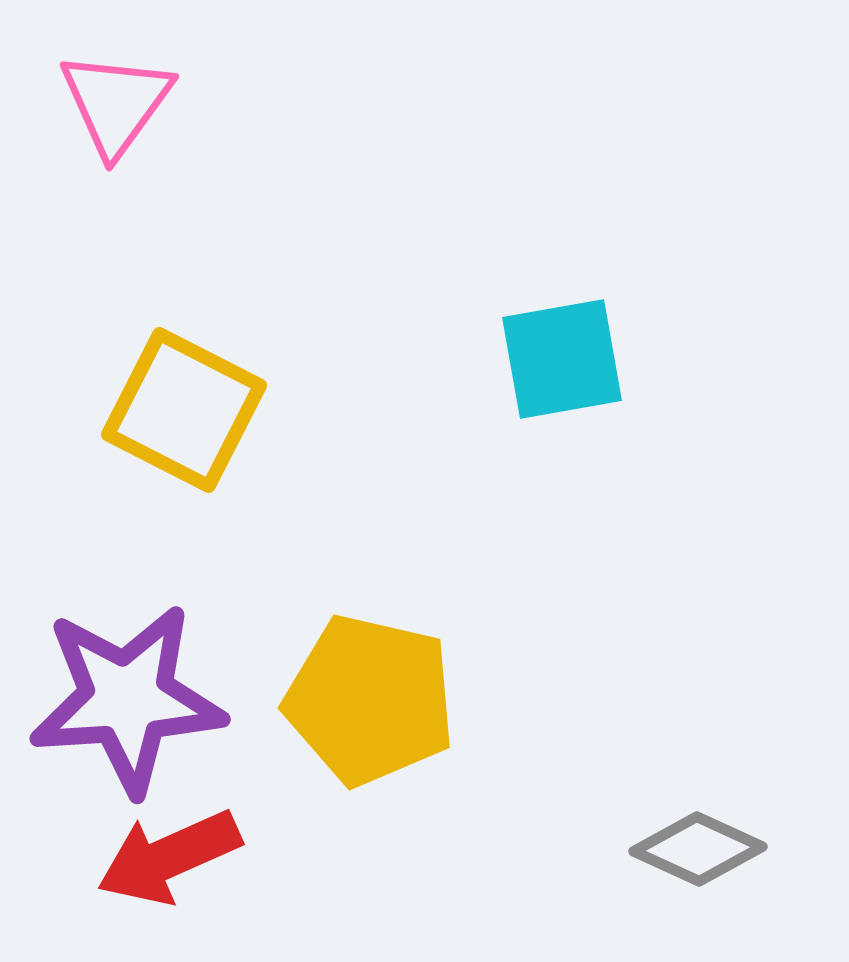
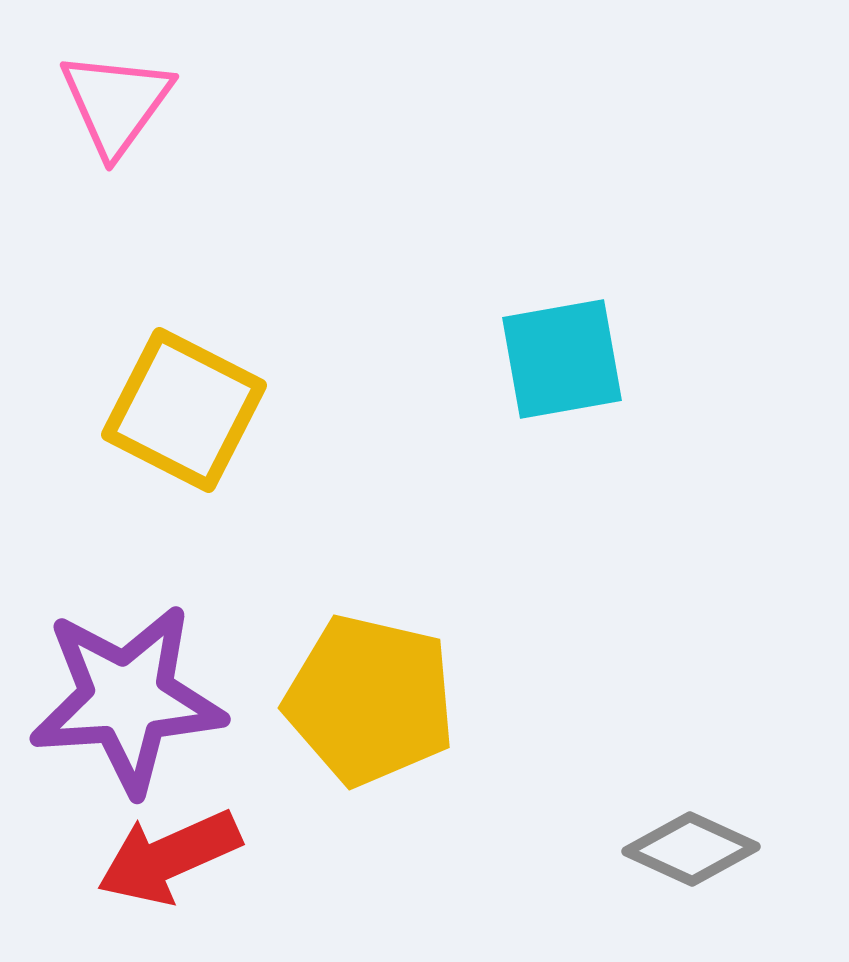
gray diamond: moved 7 px left
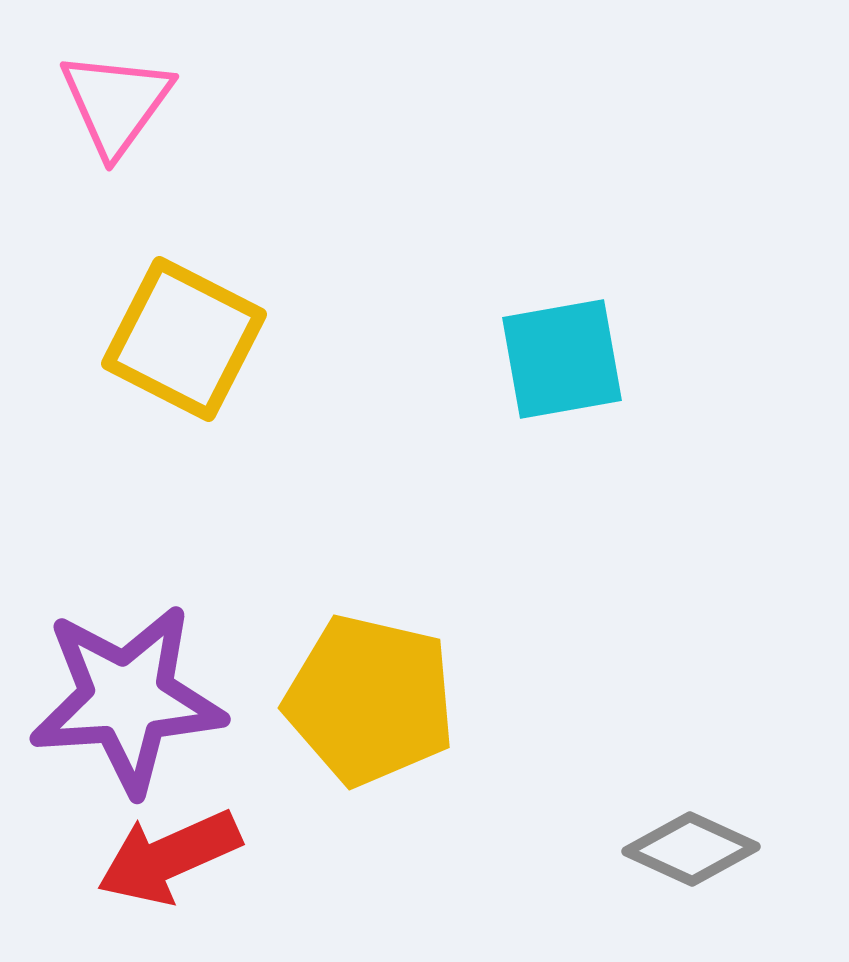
yellow square: moved 71 px up
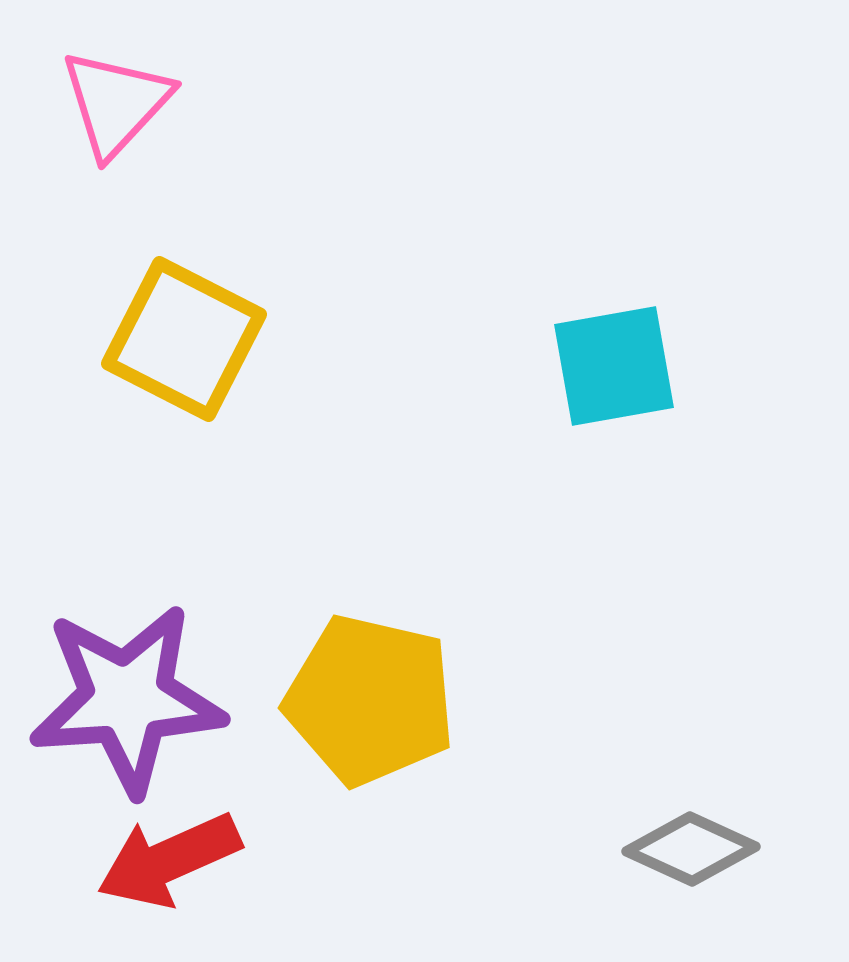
pink triangle: rotated 7 degrees clockwise
cyan square: moved 52 px right, 7 px down
red arrow: moved 3 px down
